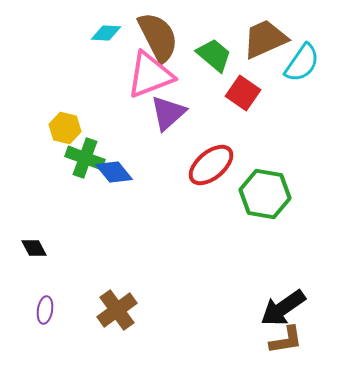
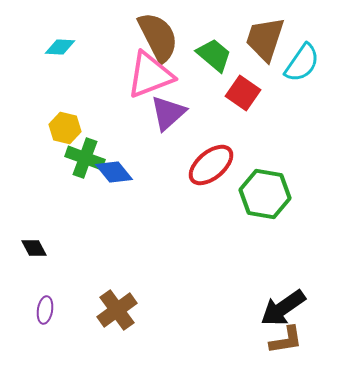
cyan diamond: moved 46 px left, 14 px down
brown trapezoid: rotated 48 degrees counterclockwise
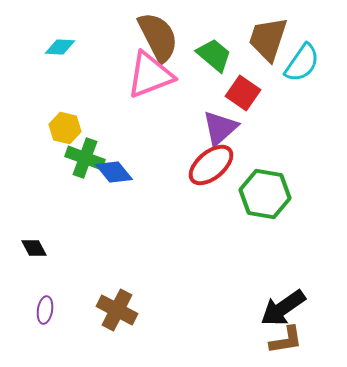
brown trapezoid: moved 3 px right
purple triangle: moved 52 px right, 15 px down
brown cross: rotated 27 degrees counterclockwise
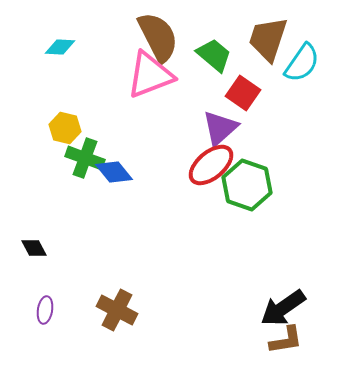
green hexagon: moved 18 px left, 9 px up; rotated 9 degrees clockwise
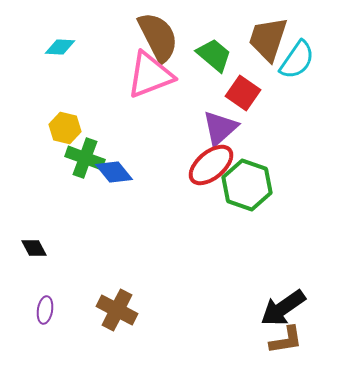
cyan semicircle: moved 5 px left, 3 px up
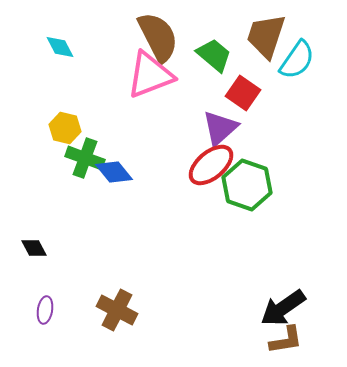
brown trapezoid: moved 2 px left, 3 px up
cyan diamond: rotated 60 degrees clockwise
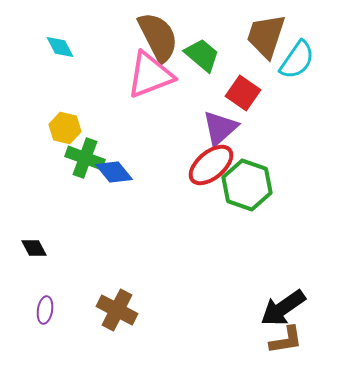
green trapezoid: moved 12 px left
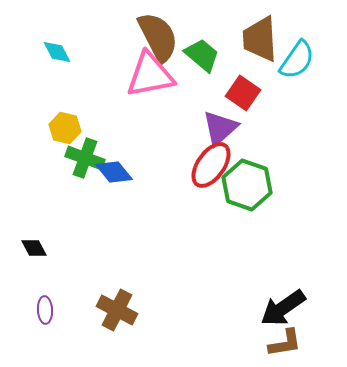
brown trapezoid: moved 6 px left, 3 px down; rotated 21 degrees counterclockwise
cyan diamond: moved 3 px left, 5 px down
pink triangle: rotated 10 degrees clockwise
red ellipse: rotated 15 degrees counterclockwise
purple ellipse: rotated 12 degrees counterclockwise
brown L-shape: moved 1 px left, 3 px down
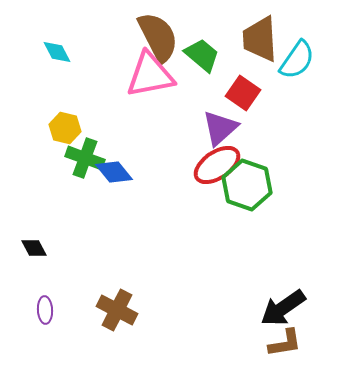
red ellipse: moved 6 px right; rotated 21 degrees clockwise
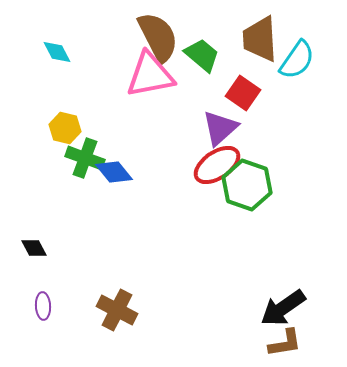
purple ellipse: moved 2 px left, 4 px up
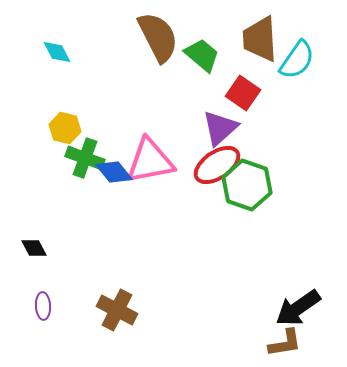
pink triangle: moved 86 px down
black arrow: moved 15 px right
